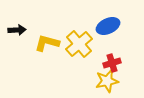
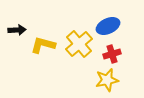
yellow L-shape: moved 4 px left, 2 px down
red cross: moved 9 px up
yellow star: moved 1 px up
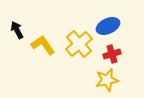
black arrow: rotated 114 degrees counterclockwise
yellow L-shape: rotated 40 degrees clockwise
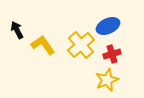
yellow cross: moved 2 px right, 1 px down
yellow star: rotated 10 degrees counterclockwise
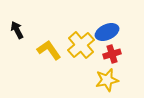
blue ellipse: moved 1 px left, 6 px down
yellow L-shape: moved 6 px right, 5 px down
yellow star: rotated 10 degrees clockwise
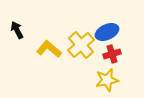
yellow L-shape: moved 1 px up; rotated 15 degrees counterclockwise
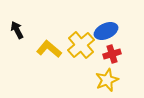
blue ellipse: moved 1 px left, 1 px up
yellow star: rotated 10 degrees counterclockwise
